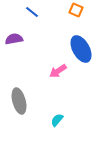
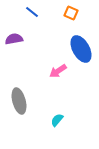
orange square: moved 5 px left, 3 px down
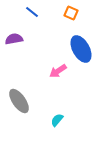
gray ellipse: rotated 20 degrees counterclockwise
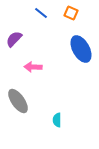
blue line: moved 9 px right, 1 px down
purple semicircle: rotated 36 degrees counterclockwise
pink arrow: moved 25 px left, 4 px up; rotated 36 degrees clockwise
gray ellipse: moved 1 px left
cyan semicircle: rotated 40 degrees counterclockwise
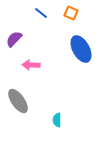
pink arrow: moved 2 px left, 2 px up
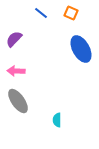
pink arrow: moved 15 px left, 6 px down
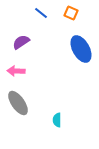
purple semicircle: moved 7 px right, 3 px down; rotated 12 degrees clockwise
gray ellipse: moved 2 px down
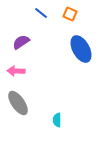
orange square: moved 1 px left, 1 px down
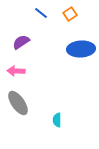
orange square: rotated 32 degrees clockwise
blue ellipse: rotated 64 degrees counterclockwise
